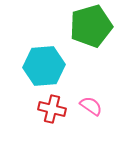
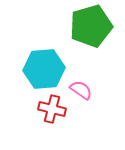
cyan hexagon: moved 3 px down
pink semicircle: moved 10 px left, 16 px up
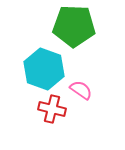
green pentagon: moved 17 px left; rotated 18 degrees clockwise
cyan hexagon: rotated 24 degrees clockwise
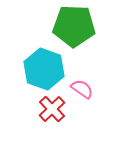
pink semicircle: moved 1 px right, 1 px up
red cross: rotated 32 degrees clockwise
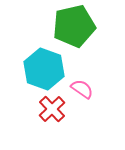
green pentagon: rotated 15 degrees counterclockwise
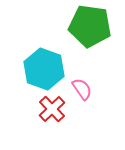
green pentagon: moved 16 px right; rotated 21 degrees clockwise
pink semicircle: rotated 20 degrees clockwise
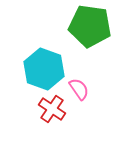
pink semicircle: moved 3 px left
red cross: rotated 12 degrees counterclockwise
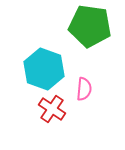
pink semicircle: moved 5 px right; rotated 40 degrees clockwise
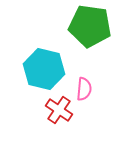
cyan hexagon: rotated 6 degrees counterclockwise
red cross: moved 7 px right, 1 px down
